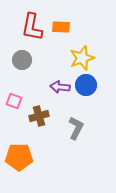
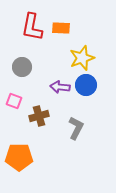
orange rectangle: moved 1 px down
gray circle: moved 7 px down
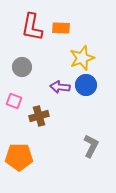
gray L-shape: moved 15 px right, 18 px down
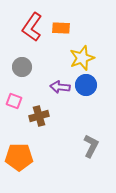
red L-shape: rotated 24 degrees clockwise
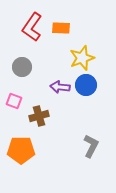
orange pentagon: moved 2 px right, 7 px up
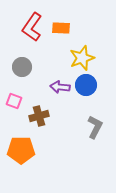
gray L-shape: moved 4 px right, 19 px up
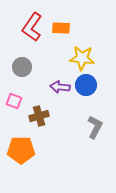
yellow star: rotated 25 degrees clockwise
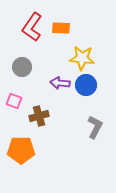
purple arrow: moved 4 px up
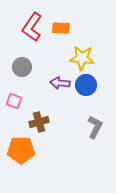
brown cross: moved 6 px down
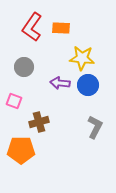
gray circle: moved 2 px right
blue circle: moved 2 px right
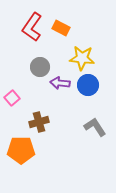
orange rectangle: rotated 24 degrees clockwise
gray circle: moved 16 px right
pink square: moved 2 px left, 3 px up; rotated 28 degrees clockwise
gray L-shape: rotated 60 degrees counterclockwise
